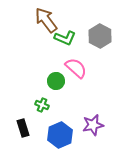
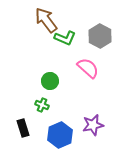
pink semicircle: moved 12 px right
green circle: moved 6 px left
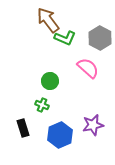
brown arrow: moved 2 px right
gray hexagon: moved 2 px down
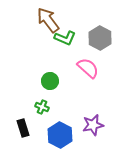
green cross: moved 2 px down
blue hexagon: rotated 10 degrees counterclockwise
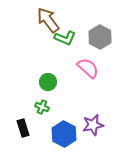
gray hexagon: moved 1 px up
green circle: moved 2 px left, 1 px down
blue hexagon: moved 4 px right, 1 px up
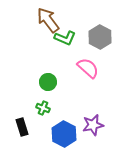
green cross: moved 1 px right, 1 px down
black rectangle: moved 1 px left, 1 px up
